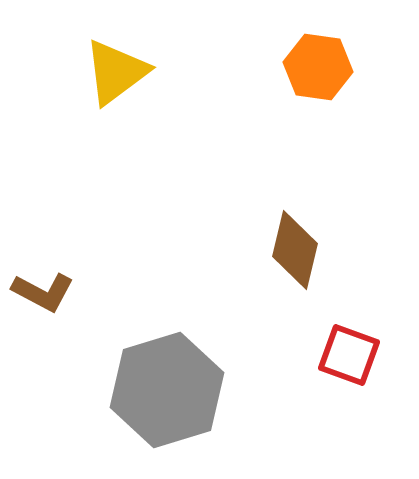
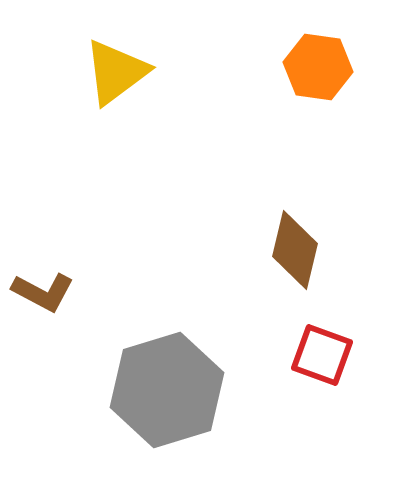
red square: moved 27 px left
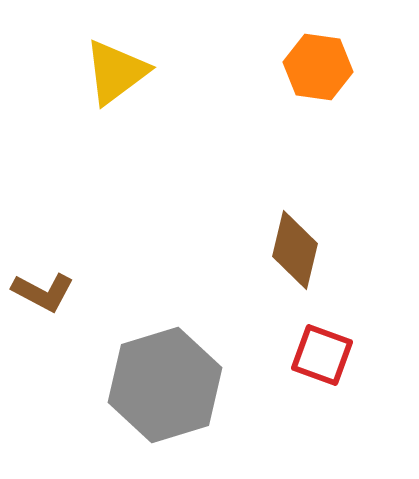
gray hexagon: moved 2 px left, 5 px up
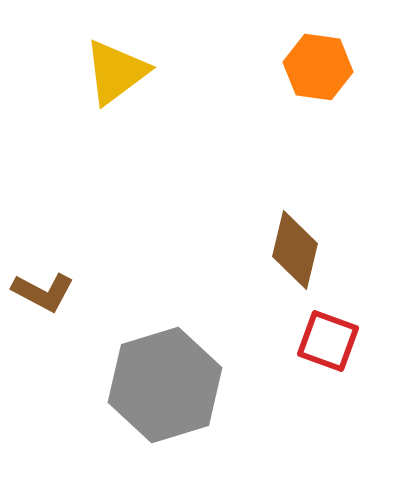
red square: moved 6 px right, 14 px up
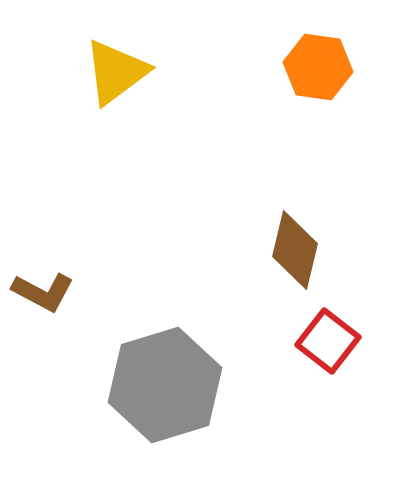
red square: rotated 18 degrees clockwise
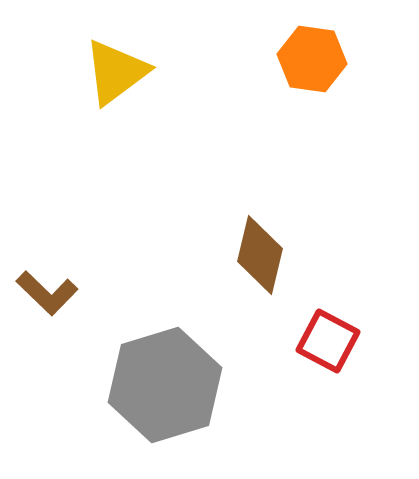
orange hexagon: moved 6 px left, 8 px up
brown diamond: moved 35 px left, 5 px down
brown L-shape: moved 4 px right, 1 px down; rotated 16 degrees clockwise
red square: rotated 10 degrees counterclockwise
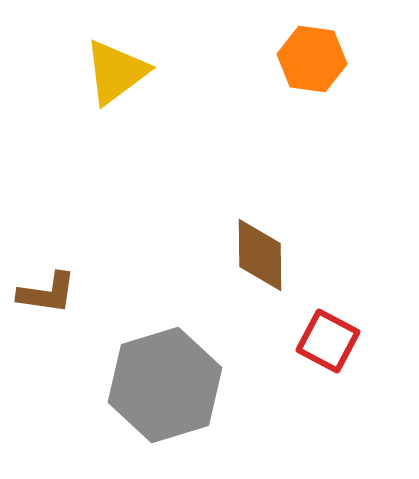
brown diamond: rotated 14 degrees counterclockwise
brown L-shape: rotated 36 degrees counterclockwise
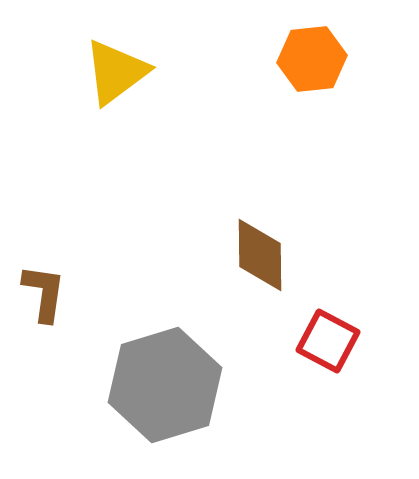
orange hexagon: rotated 14 degrees counterclockwise
brown L-shape: moved 3 px left; rotated 90 degrees counterclockwise
